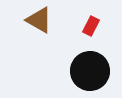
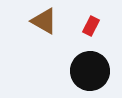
brown triangle: moved 5 px right, 1 px down
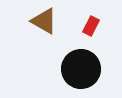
black circle: moved 9 px left, 2 px up
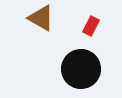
brown triangle: moved 3 px left, 3 px up
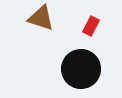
brown triangle: rotated 12 degrees counterclockwise
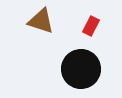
brown triangle: moved 3 px down
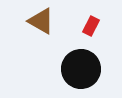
brown triangle: rotated 12 degrees clockwise
